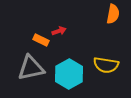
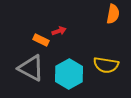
gray triangle: rotated 40 degrees clockwise
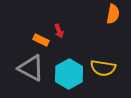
red arrow: rotated 88 degrees clockwise
yellow semicircle: moved 3 px left, 3 px down
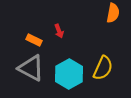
orange semicircle: moved 1 px up
orange rectangle: moved 7 px left
yellow semicircle: rotated 75 degrees counterclockwise
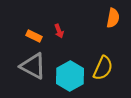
orange semicircle: moved 5 px down
orange rectangle: moved 4 px up
gray triangle: moved 2 px right, 2 px up
cyan hexagon: moved 1 px right, 2 px down
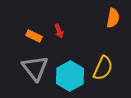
gray triangle: moved 2 px right, 2 px down; rotated 24 degrees clockwise
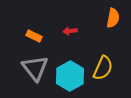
red arrow: moved 11 px right; rotated 104 degrees clockwise
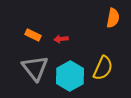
red arrow: moved 9 px left, 8 px down
orange rectangle: moved 1 px left, 1 px up
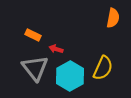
red arrow: moved 5 px left, 10 px down; rotated 24 degrees clockwise
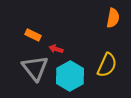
yellow semicircle: moved 4 px right, 3 px up
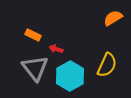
orange semicircle: rotated 132 degrees counterclockwise
